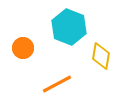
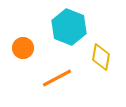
yellow diamond: moved 1 px down
orange line: moved 6 px up
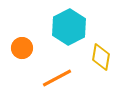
cyan hexagon: rotated 12 degrees clockwise
orange circle: moved 1 px left
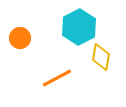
cyan hexagon: moved 10 px right
orange circle: moved 2 px left, 10 px up
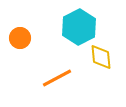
yellow diamond: rotated 16 degrees counterclockwise
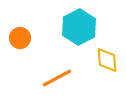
yellow diamond: moved 6 px right, 3 px down
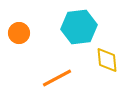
cyan hexagon: rotated 20 degrees clockwise
orange circle: moved 1 px left, 5 px up
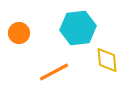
cyan hexagon: moved 1 px left, 1 px down
orange line: moved 3 px left, 6 px up
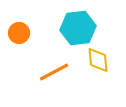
yellow diamond: moved 9 px left
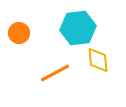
orange line: moved 1 px right, 1 px down
